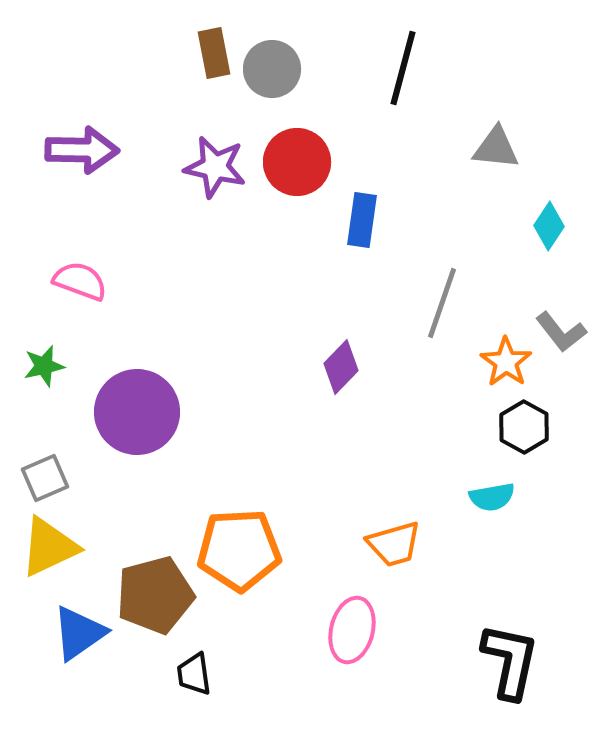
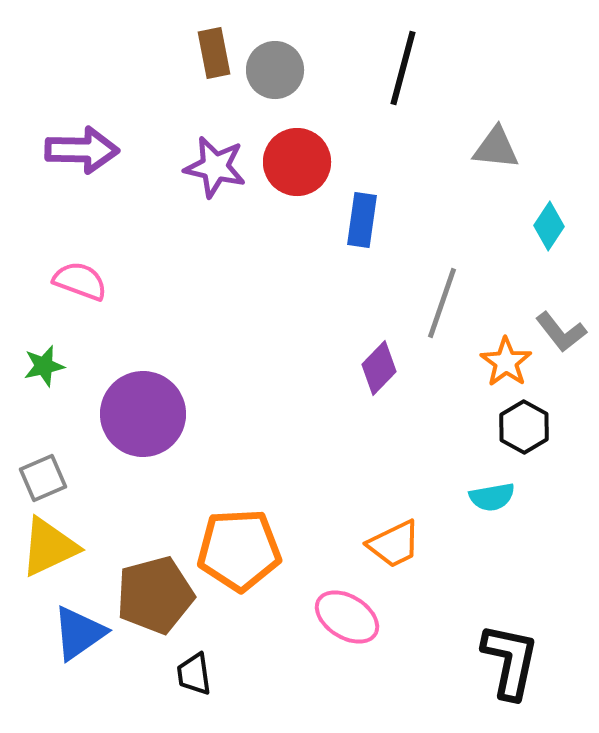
gray circle: moved 3 px right, 1 px down
purple diamond: moved 38 px right, 1 px down
purple circle: moved 6 px right, 2 px down
gray square: moved 2 px left
orange trapezoid: rotated 10 degrees counterclockwise
pink ellipse: moved 5 px left, 13 px up; rotated 72 degrees counterclockwise
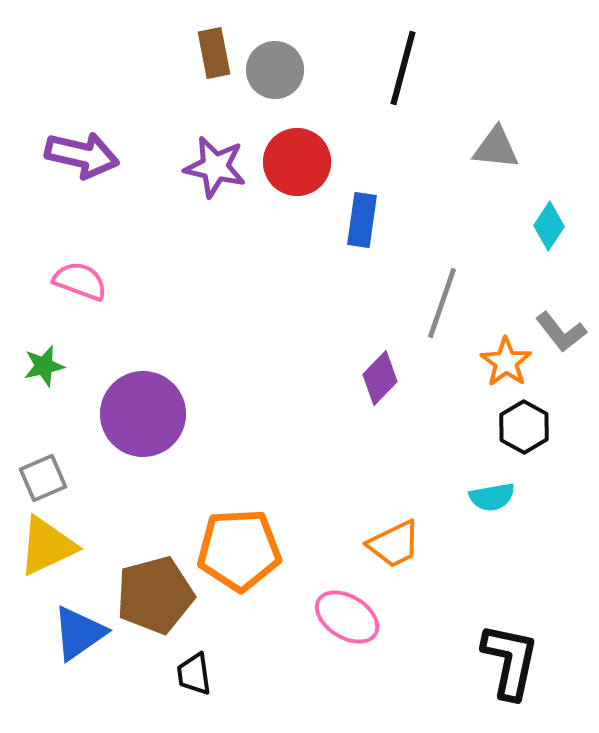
purple arrow: moved 5 px down; rotated 12 degrees clockwise
purple diamond: moved 1 px right, 10 px down
yellow triangle: moved 2 px left, 1 px up
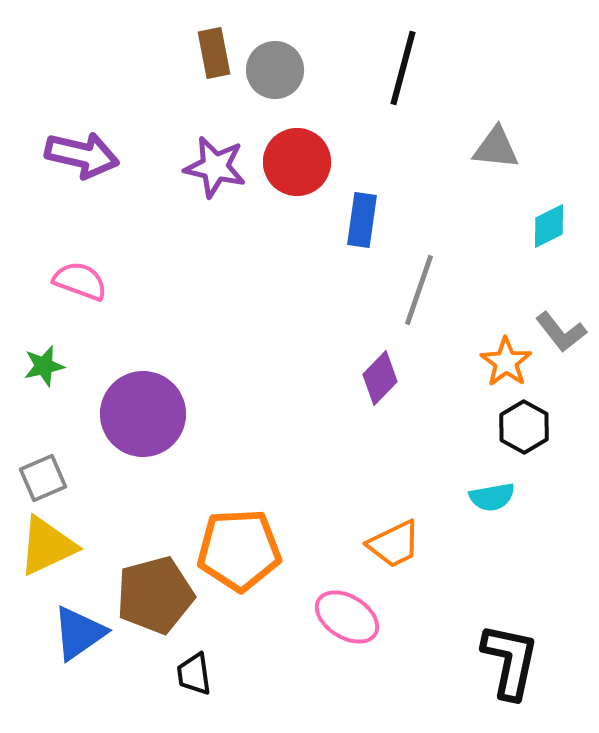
cyan diamond: rotated 30 degrees clockwise
gray line: moved 23 px left, 13 px up
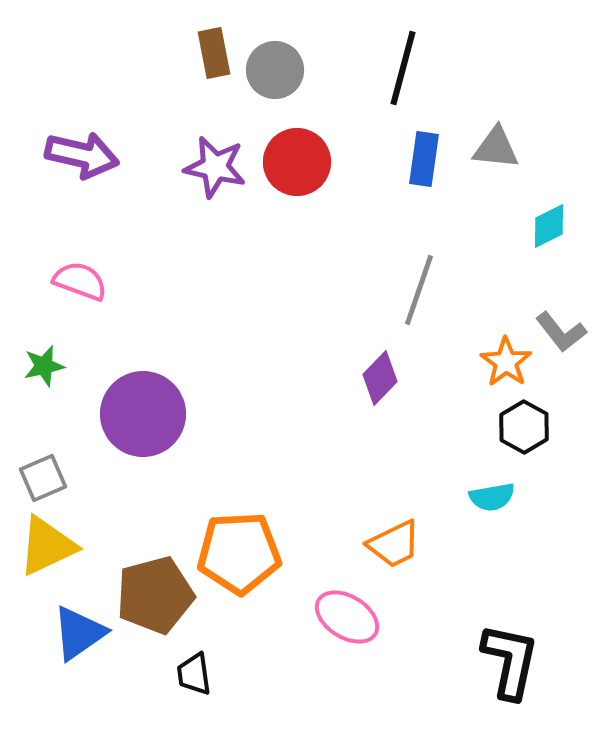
blue rectangle: moved 62 px right, 61 px up
orange pentagon: moved 3 px down
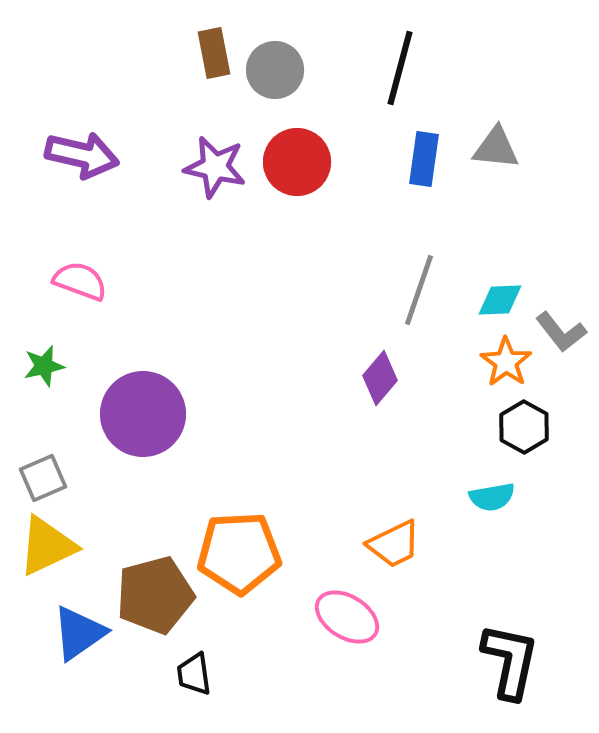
black line: moved 3 px left
cyan diamond: moved 49 px left, 74 px down; rotated 24 degrees clockwise
purple diamond: rotated 4 degrees counterclockwise
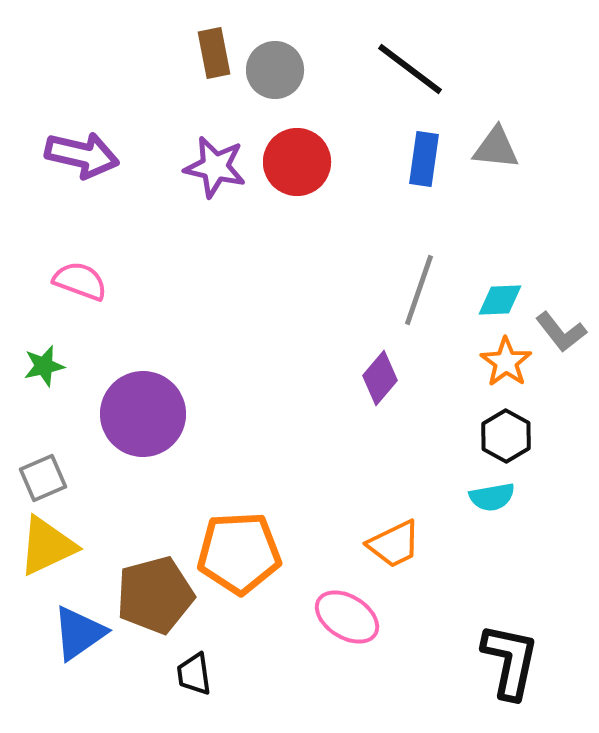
black line: moved 10 px right, 1 px down; rotated 68 degrees counterclockwise
black hexagon: moved 18 px left, 9 px down
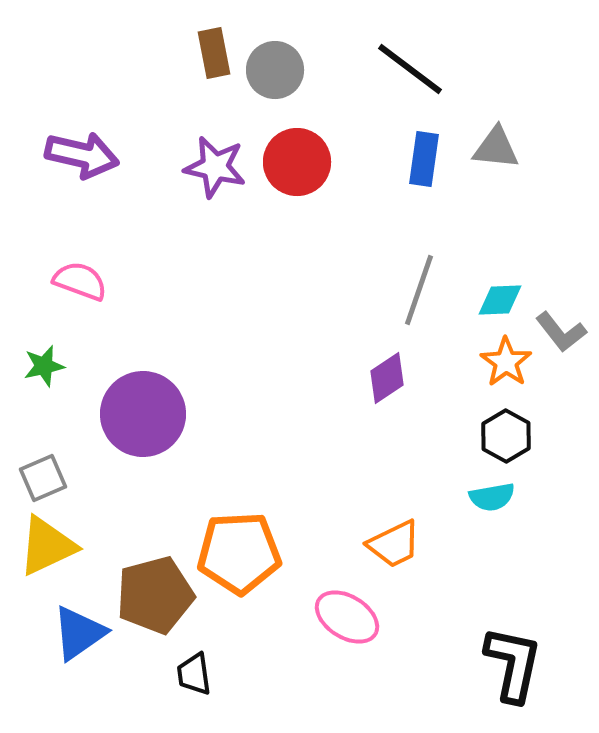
purple diamond: moved 7 px right; rotated 16 degrees clockwise
black L-shape: moved 3 px right, 3 px down
